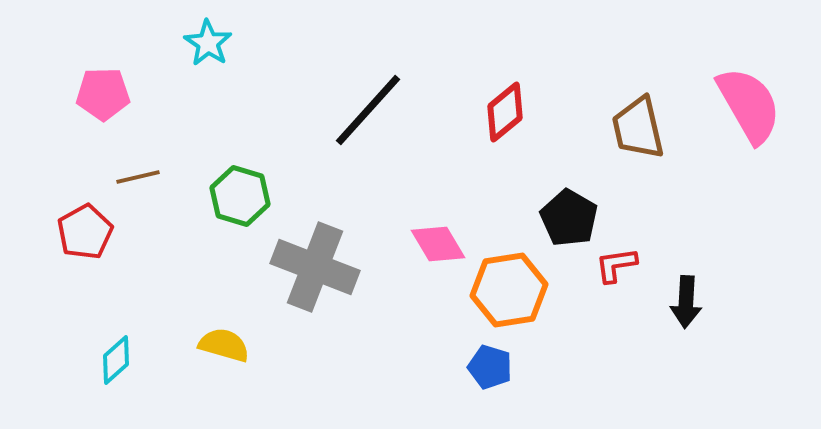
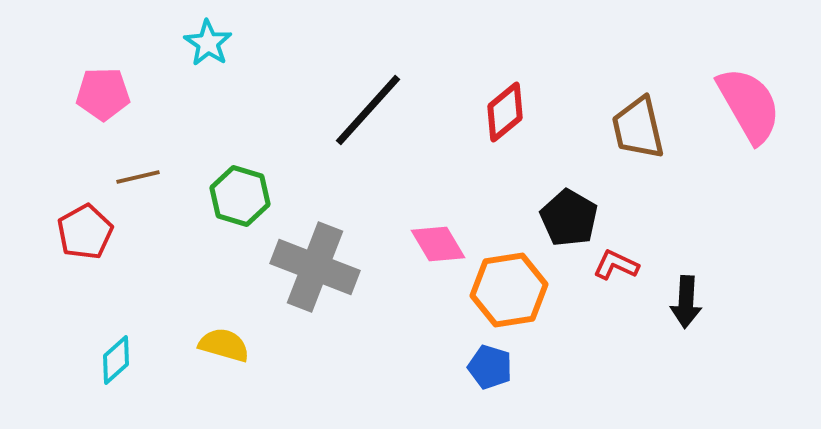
red L-shape: rotated 33 degrees clockwise
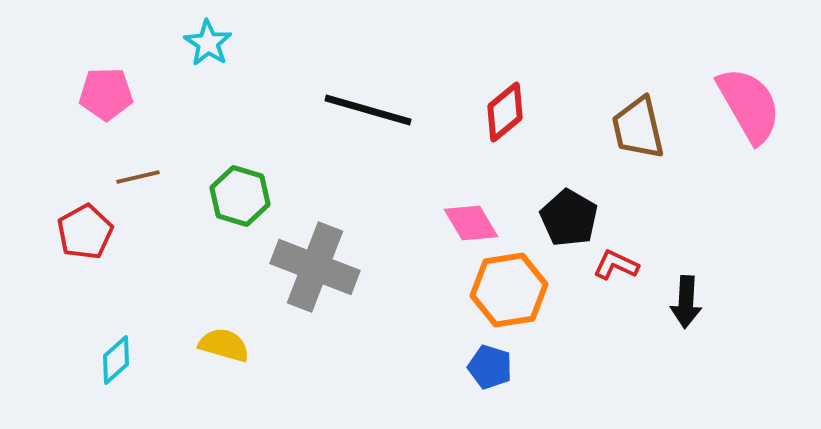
pink pentagon: moved 3 px right
black line: rotated 64 degrees clockwise
pink diamond: moved 33 px right, 21 px up
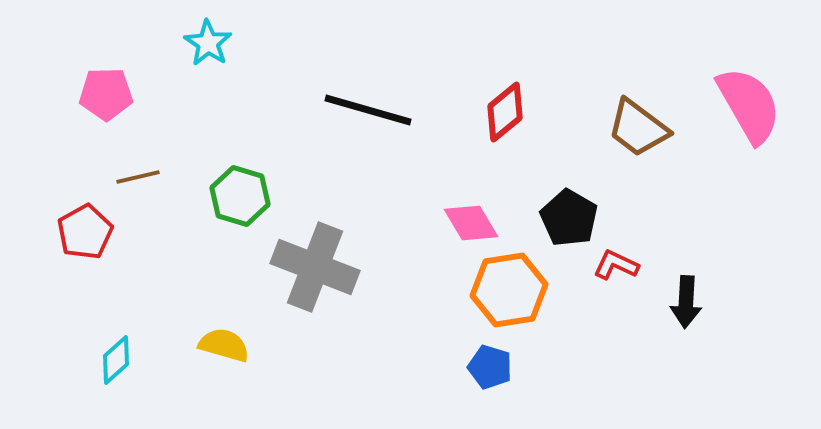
brown trapezoid: rotated 40 degrees counterclockwise
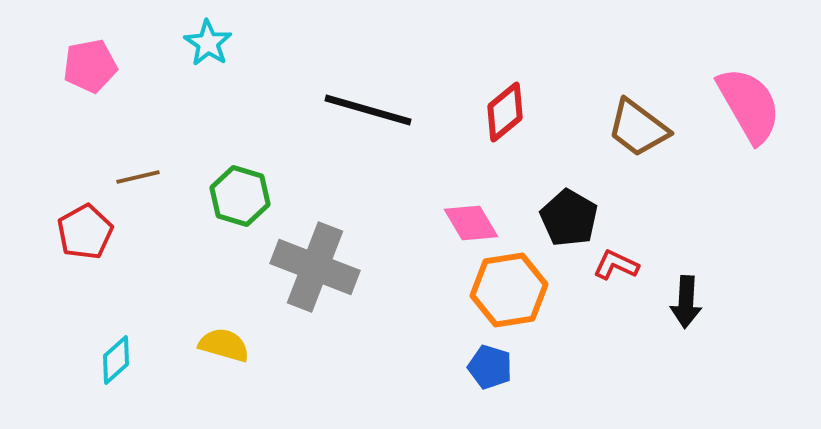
pink pentagon: moved 16 px left, 28 px up; rotated 10 degrees counterclockwise
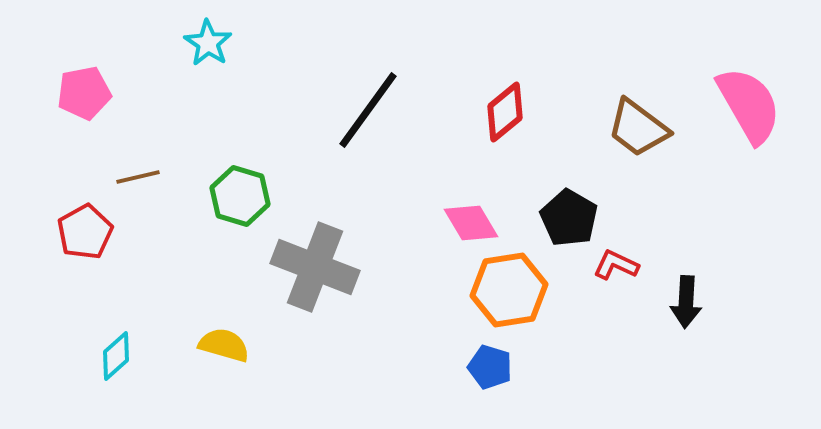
pink pentagon: moved 6 px left, 27 px down
black line: rotated 70 degrees counterclockwise
cyan diamond: moved 4 px up
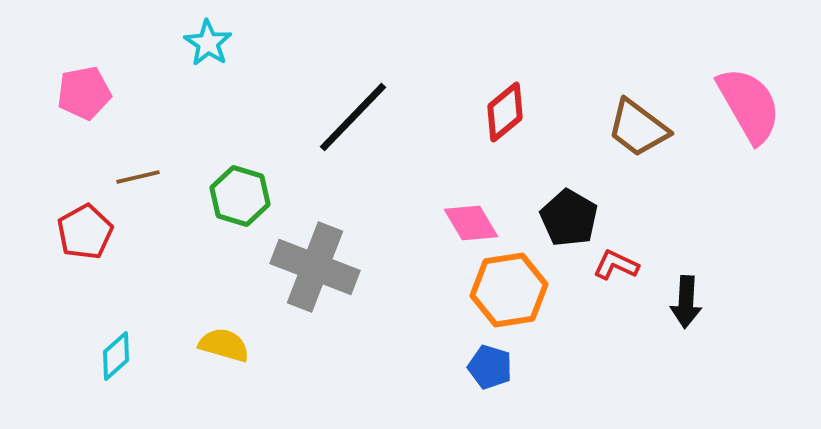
black line: moved 15 px left, 7 px down; rotated 8 degrees clockwise
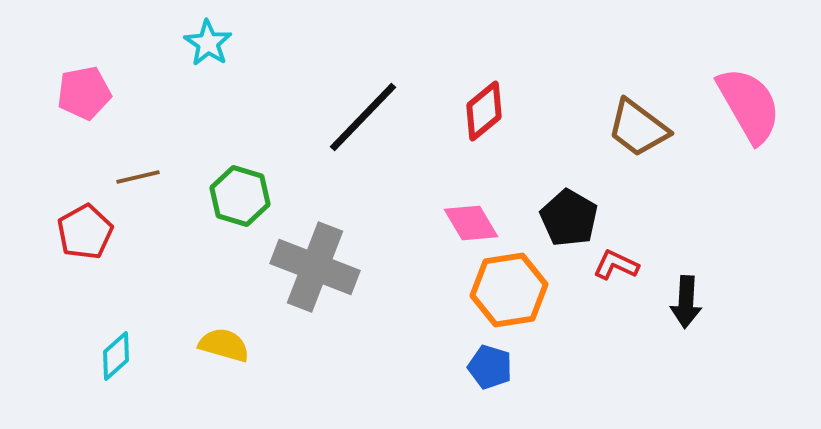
red diamond: moved 21 px left, 1 px up
black line: moved 10 px right
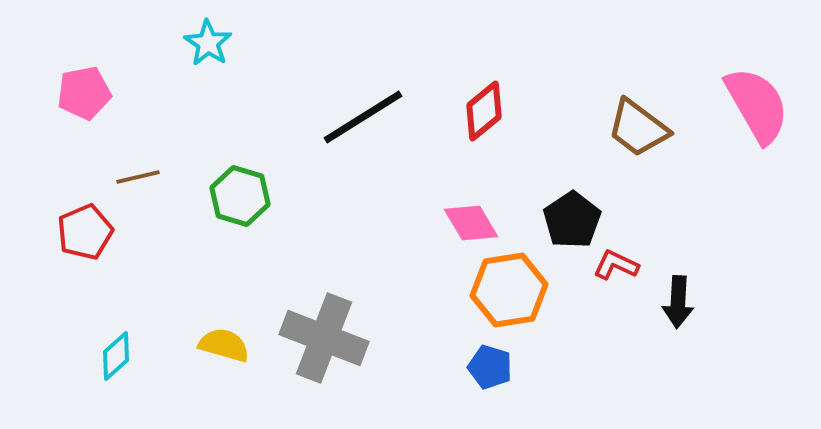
pink semicircle: moved 8 px right
black line: rotated 14 degrees clockwise
black pentagon: moved 3 px right, 2 px down; rotated 8 degrees clockwise
red pentagon: rotated 6 degrees clockwise
gray cross: moved 9 px right, 71 px down
black arrow: moved 8 px left
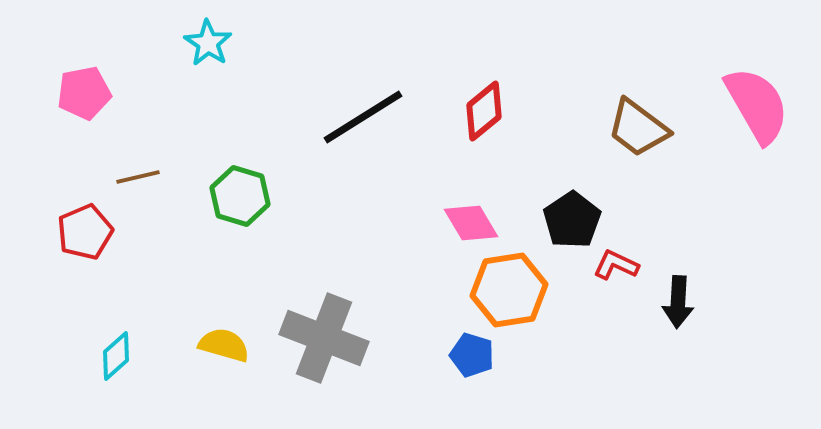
blue pentagon: moved 18 px left, 12 px up
